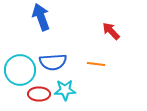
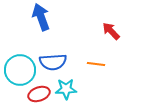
cyan star: moved 1 px right, 1 px up
red ellipse: rotated 20 degrees counterclockwise
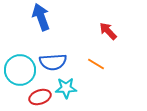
red arrow: moved 3 px left
orange line: rotated 24 degrees clockwise
cyan star: moved 1 px up
red ellipse: moved 1 px right, 3 px down
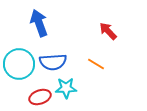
blue arrow: moved 2 px left, 6 px down
cyan circle: moved 1 px left, 6 px up
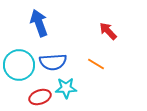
cyan circle: moved 1 px down
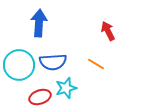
blue arrow: rotated 24 degrees clockwise
red arrow: rotated 18 degrees clockwise
cyan star: rotated 15 degrees counterclockwise
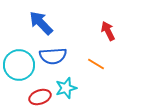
blue arrow: moved 2 px right; rotated 48 degrees counterclockwise
blue semicircle: moved 6 px up
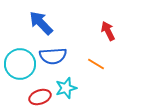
cyan circle: moved 1 px right, 1 px up
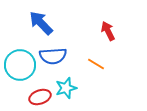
cyan circle: moved 1 px down
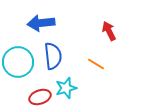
blue arrow: rotated 52 degrees counterclockwise
red arrow: moved 1 px right
blue semicircle: rotated 92 degrees counterclockwise
cyan circle: moved 2 px left, 3 px up
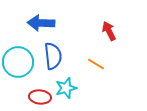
blue arrow: rotated 8 degrees clockwise
red ellipse: rotated 25 degrees clockwise
